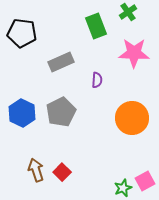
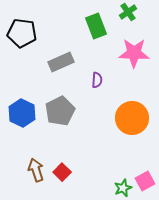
gray pentagon: moved 1 px left, 1 px up
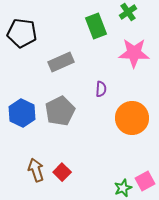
purple semicircle: moved 4 px right, 9 px down
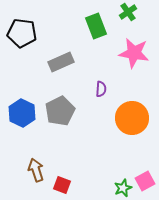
pink star: rotated 8 degrees clockwise
red square: moved 13 px down; rotated 24 degrees counterclockwise
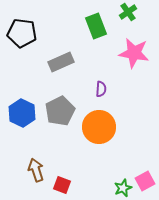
orange circle: moved 33 px left, 9 px down
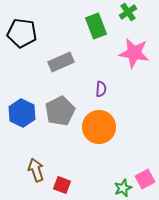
pink square: moved 2 px up
